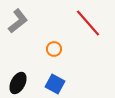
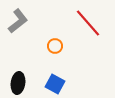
orange circle: moved 1 px right, 3 px up
black ellipse: rotated 20 degrees counterclockwise
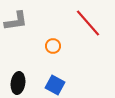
gray L-shape: moved 2 px left; rotated 30 degrees clockwise
orange circle: moved 2 px left
blue square: moved 1 px down
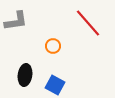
black ellipse: moved 7 px right, 8 px up
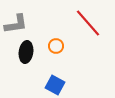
gray L-shape: moved 3 px down
orange circle: moved 3 px right
black ellipse: moved 1 px right, 23 px up
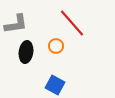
red line: moved 16 px left
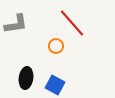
black ellipse: moved 26 px down
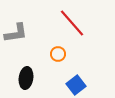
gray L-shape: moved 9 px down
orange circle: moved 2 px right, 8 px down
blue square: moved 21 px right; rotated 24 degrees clockwise
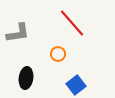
gray L-shape: moved 2 px right
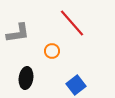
orange circle: moved 6 px left, 3 px up
